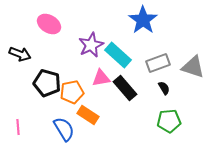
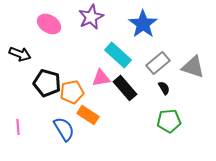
blue star: moved 4 px down
purple star: moved 28 px up
gray rectangle: rotated 20 degrees counterclockwise
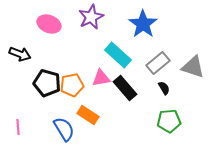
pink ellipse: rotated 10 degrees counterclockwise
orange pentagon: moved 7 px up
